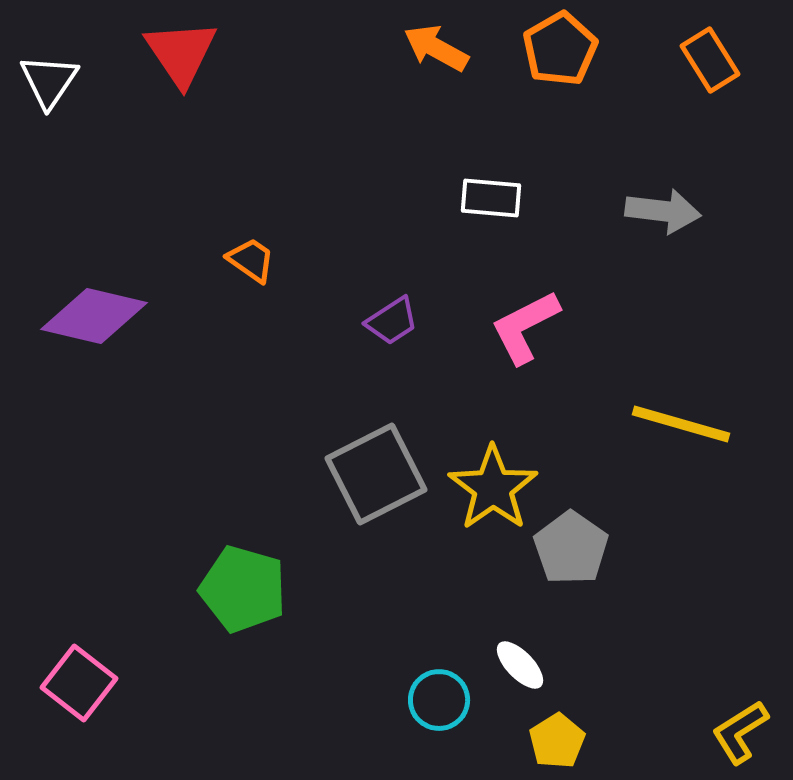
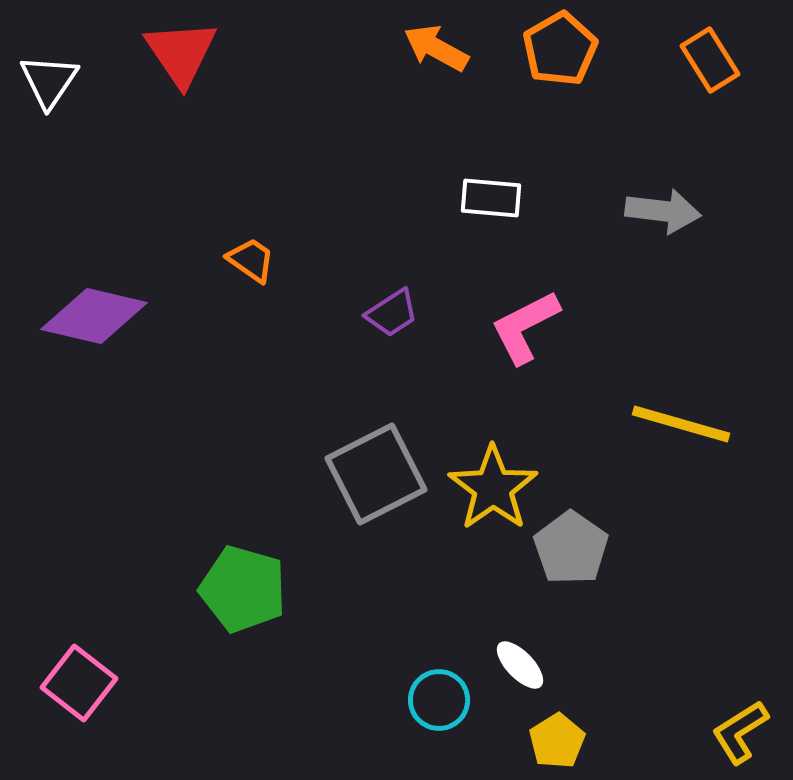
purple trapezoid: moved 8 px up
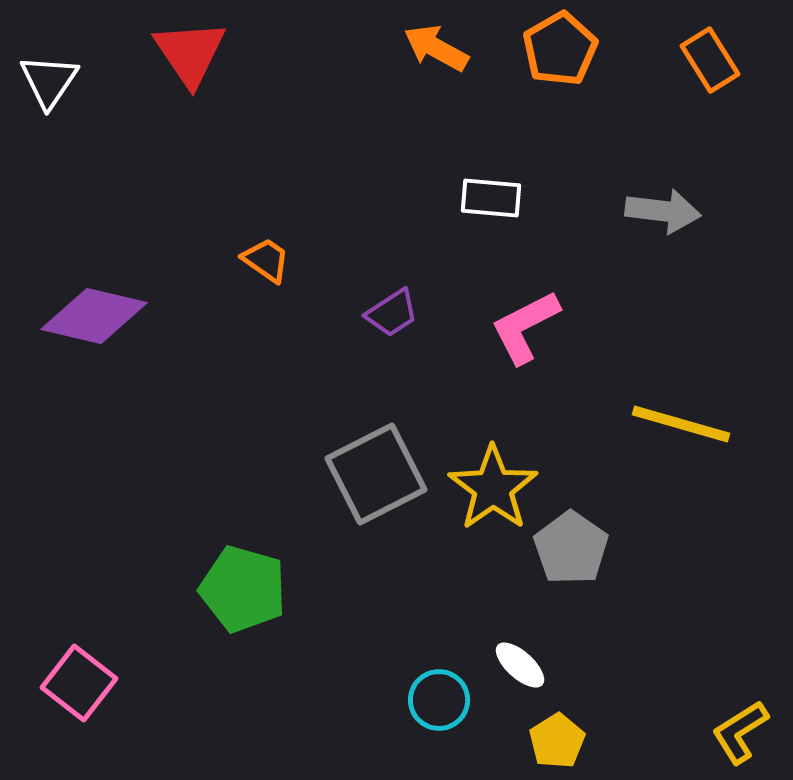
red triangle: moved 9 px right
orange trapezoid: moved 15 px right
white ellipse: rotated 4 degrees counterclockwise
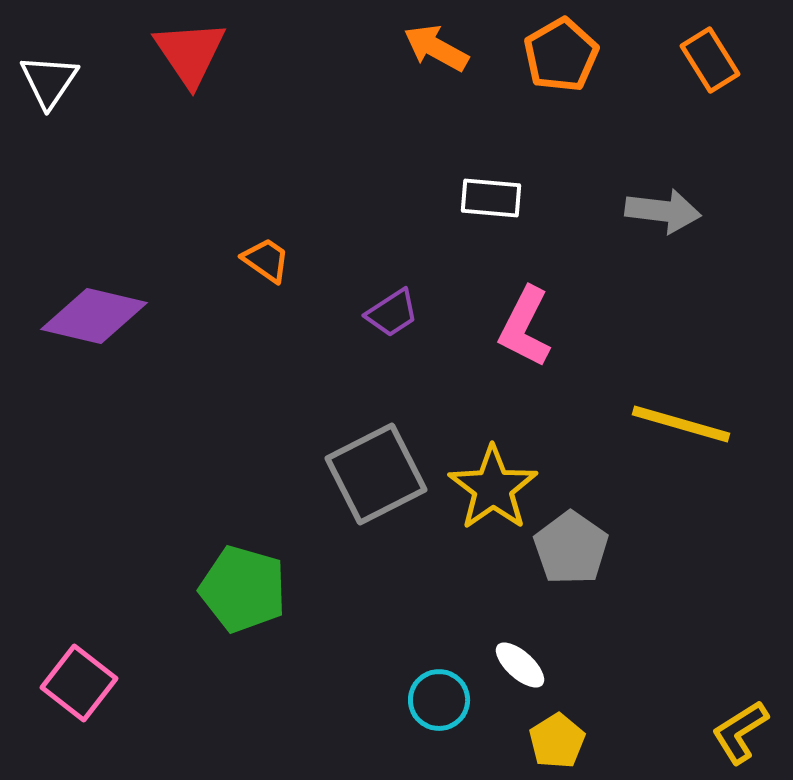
orange pentagon: moved 1 px right, 6 px down
pink L-shape: rotated 36 degrees counterclockwise
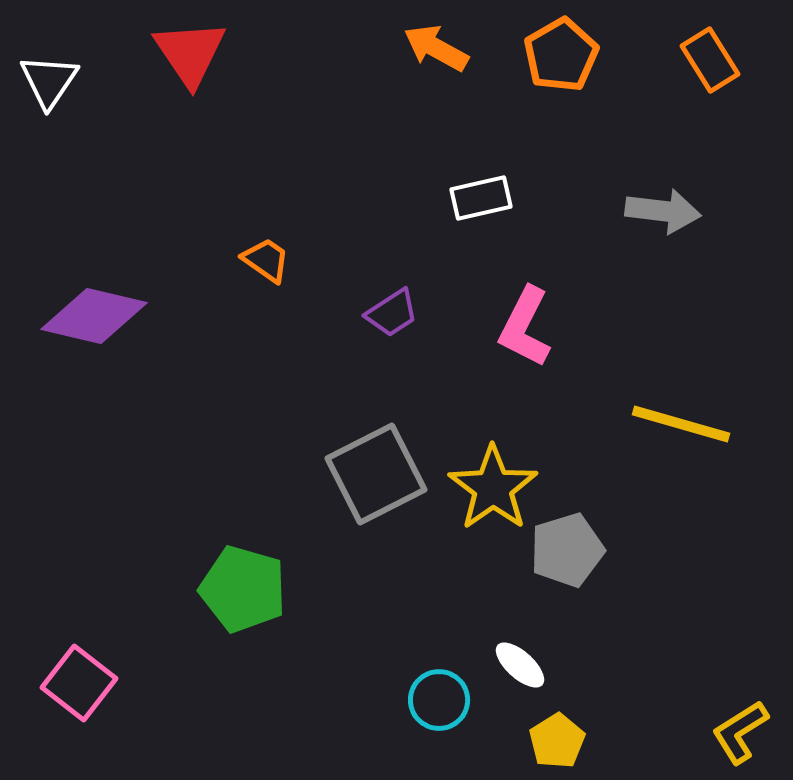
white rectangle: moved 10 px left; rotated 18 degrees counterclockwise
gray pentagon: moved 4 px left, 2 px down; rotated 20 degrees clockwise
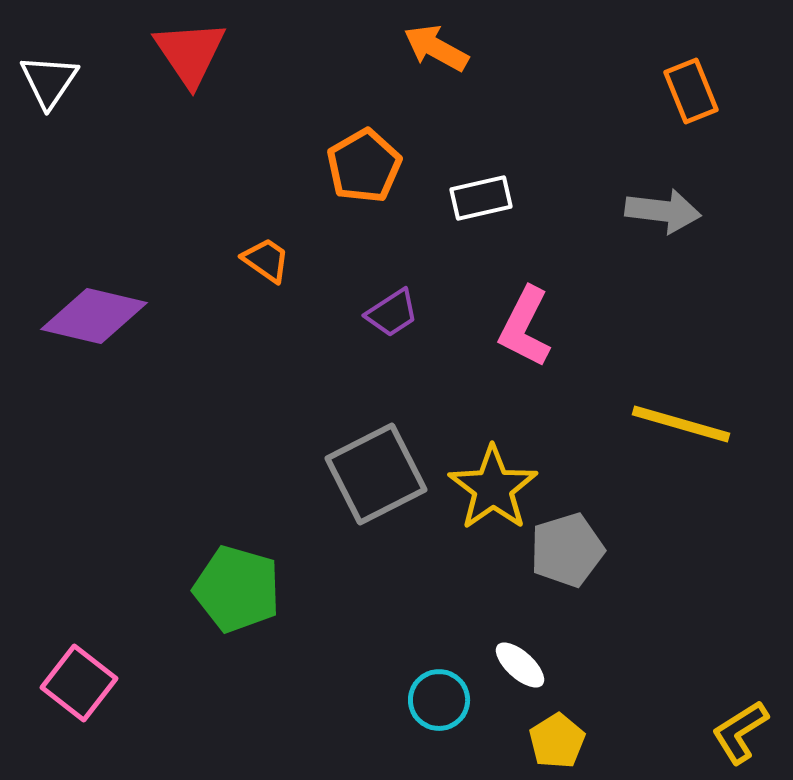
orange pentagon: moved 197 px left, 111 px down
orange rectangle: moved 19 px left, 31 px down; rotated 10 degrees clockwise
green pentagon: moved 6 px left
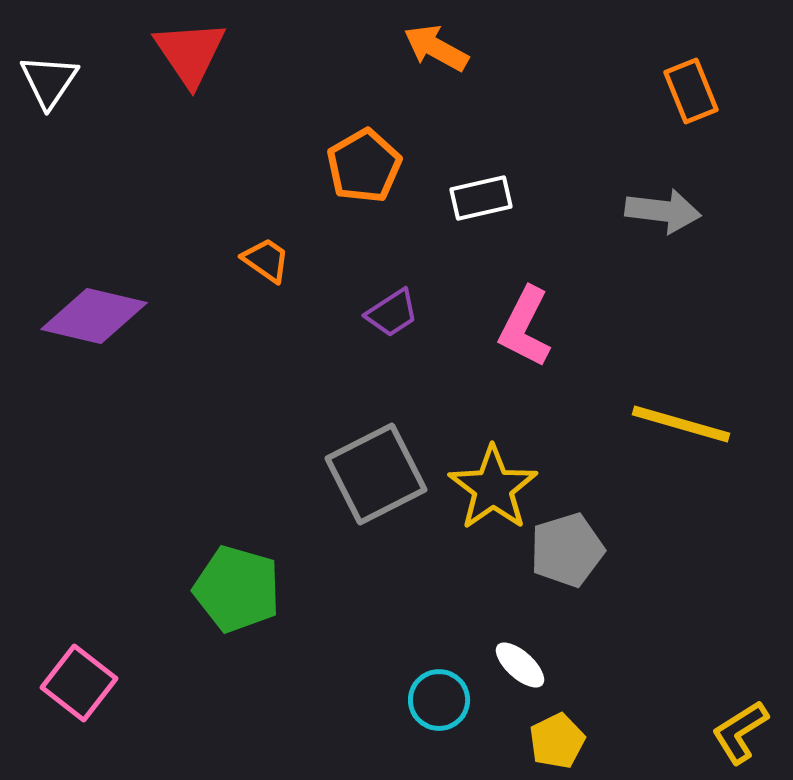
yellow pentagon: rotated 6 degrees clockwise
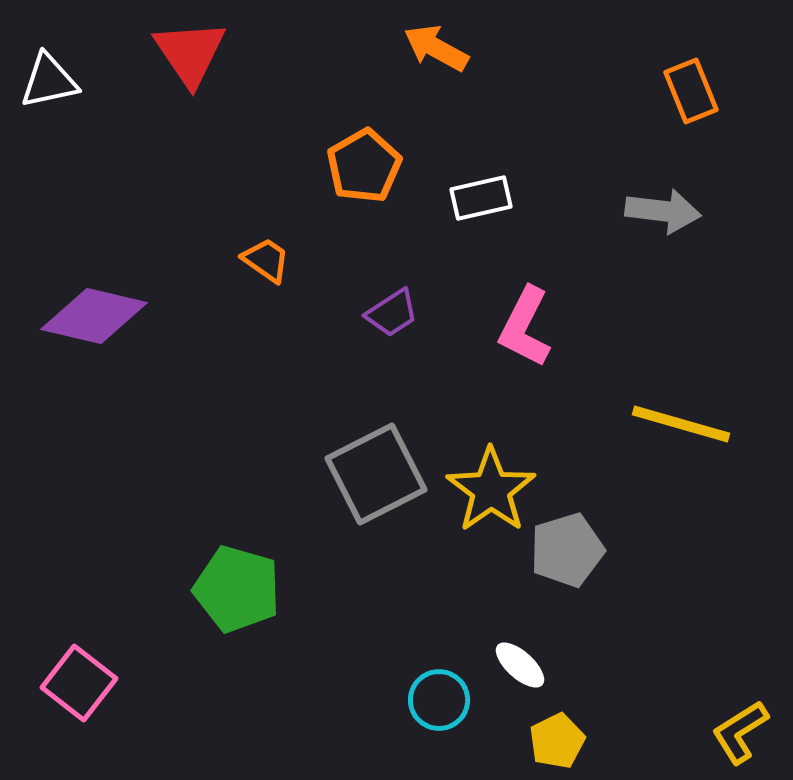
white triangle: rotated 44 degrees clockwise
yellow star: moved 2 px left, 2 px down
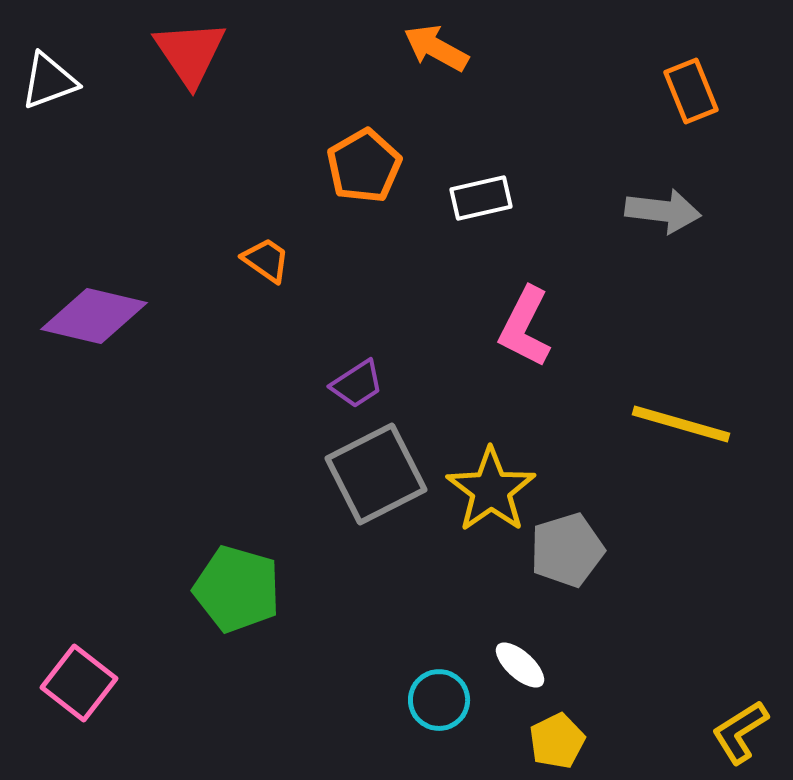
white triangle: rotated 8 degrees counterclockwise
purple trapezoid: moved 35 px left, 71 px down
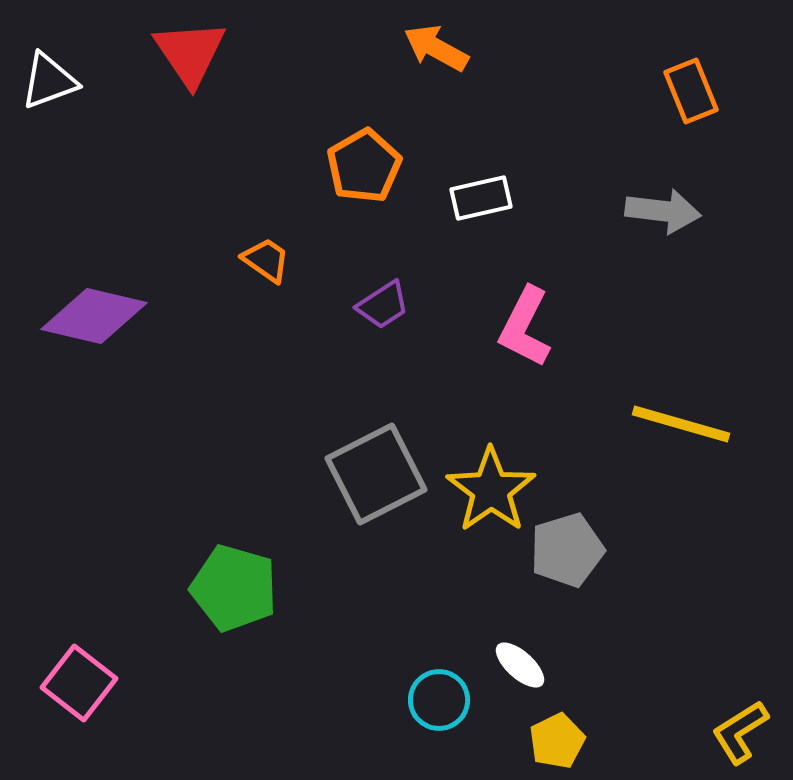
purple trapezoid: moved 26 px right, 79 px up
green pentagon: moved 3 px left, 1 px up
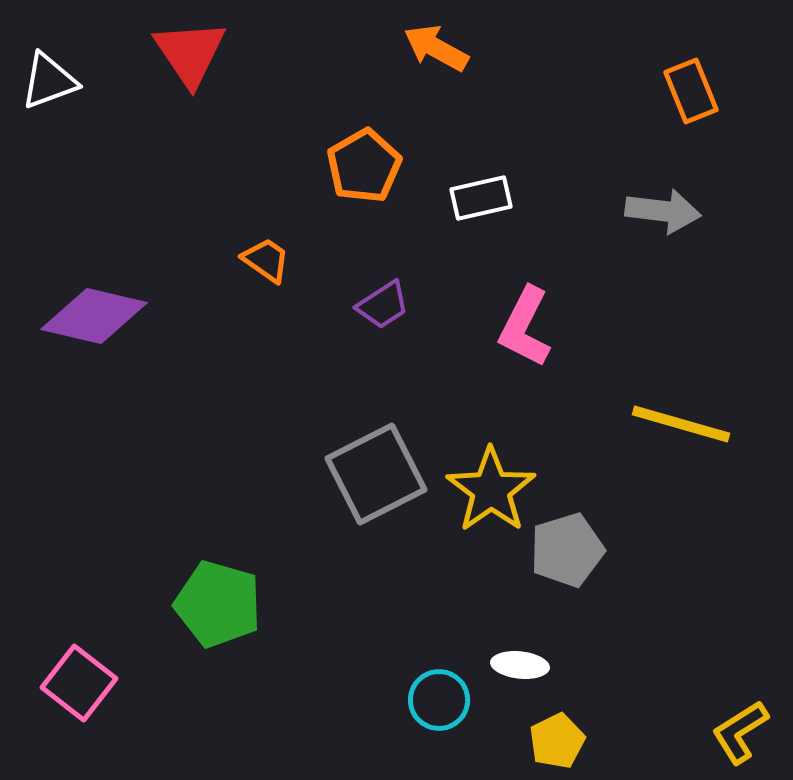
green pentagon: moved 16 px left, 16 px down
white ellipse: rotated 36 degrees counterclockwise
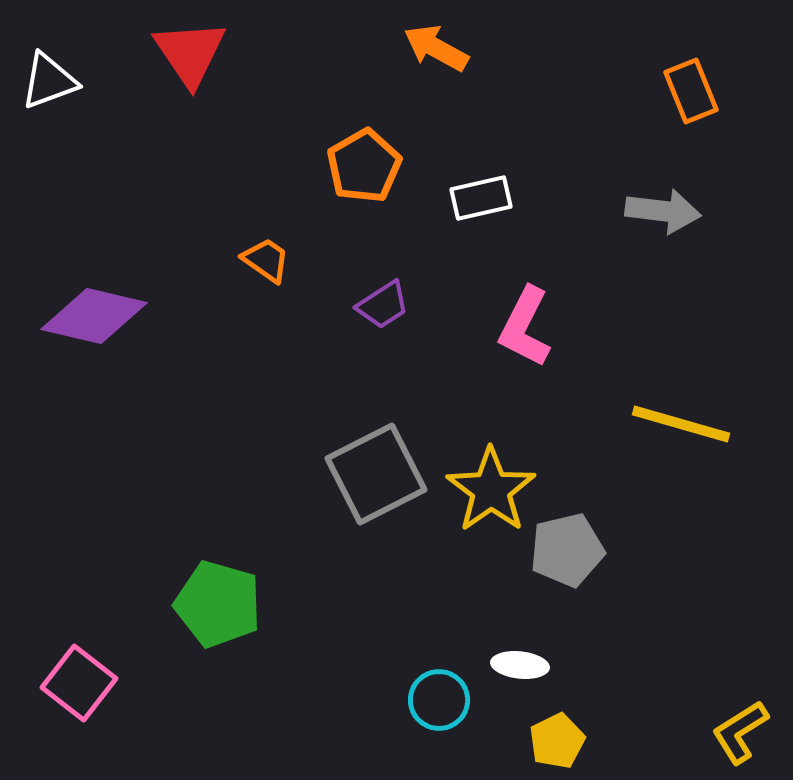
gray pentagon: rotated 4 degrees clockwise
